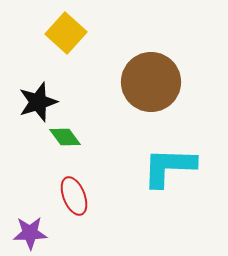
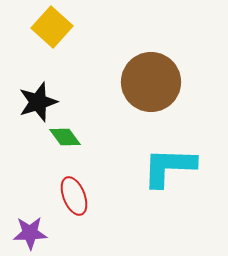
yellow square: moved 14 px left, 6 px up
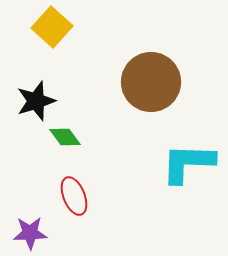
black star: moved 2 px left, 1 px up
cyan L-shape: moved 19 px right, 4 px up
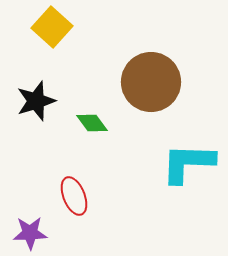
green diamond: moved 27 px right, 14 px up
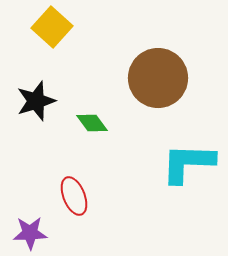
brown circle: moved 7 px right, 4 px up
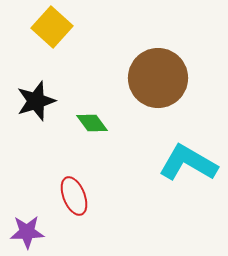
cyan L-shape: rotated 28 degrees clockwise
purple star: moved 3 px left, 1 px up
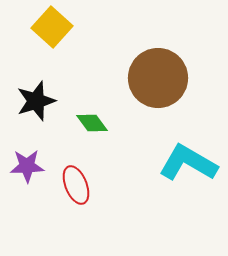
red ellipse: moved 2 px right, 11 px up
purple star: moved 66 px up
